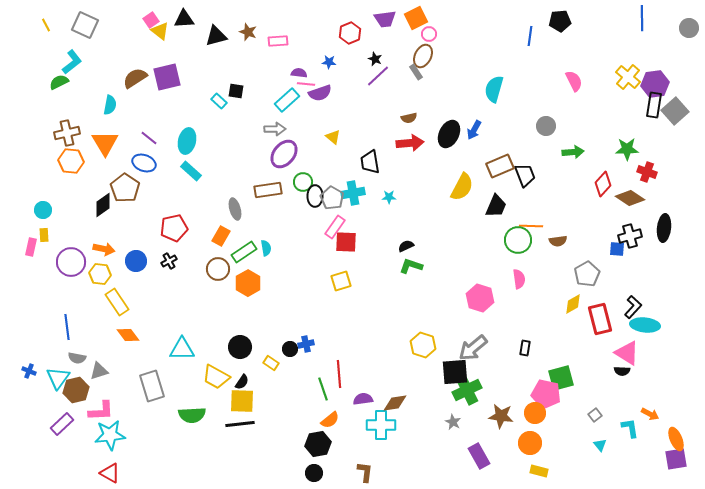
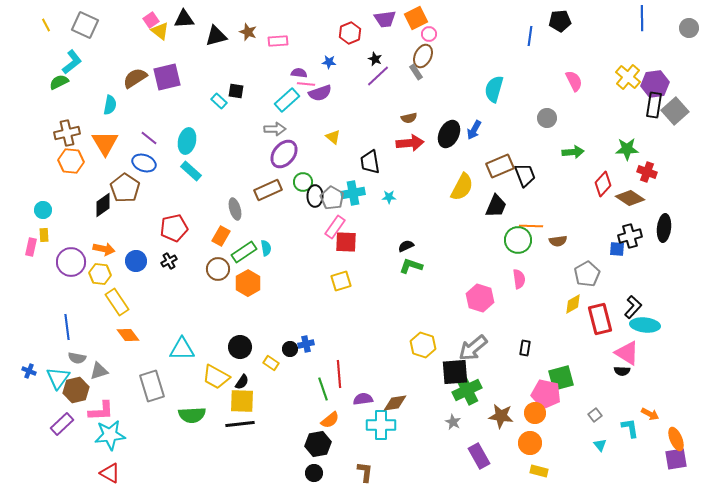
gray circle at (546, 126): moved 1 px right, 8 px up
brown rectangle at (268, 190): rotated 16 degrees counterclockwise
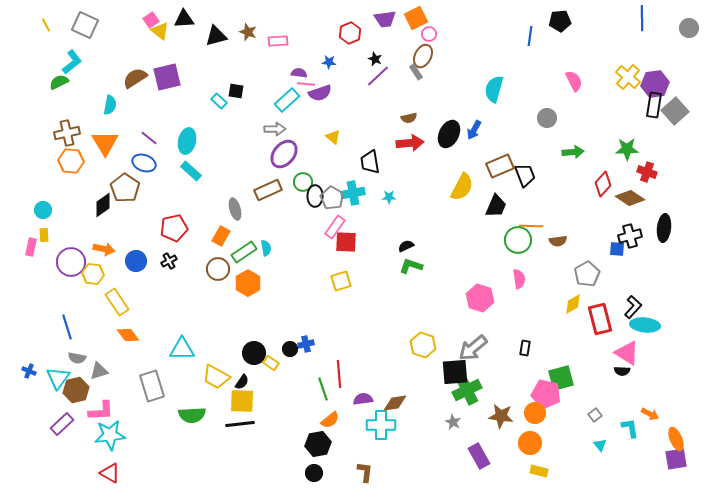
yellow hexagon at (100, 274): moved 7 px left
blue line at (67, 327): rotated 10 degrees counterclockwise
black circle at (240, 347): moved 14 px right, 6 px down
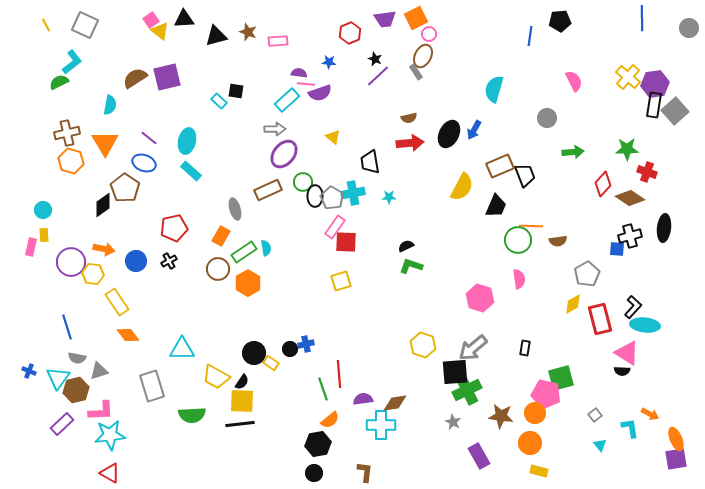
orange hexagon at (71, 161): rotated 10 degrees clockwise
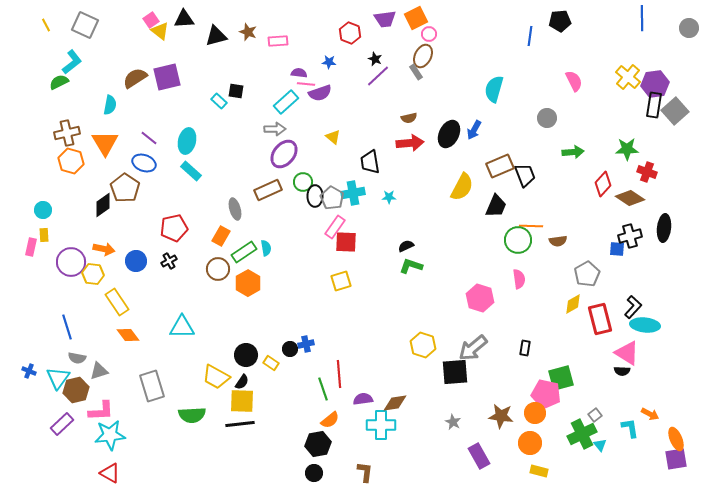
red hexagon at (350, 33): rotated 15 degrees counterclockwise
cyan rectangle at (287, 100): moved 1 px left, 2 px down
cyan triangle at (182, 349): moved 22 px up
black circle at (254, 353): moved 8 px left, 2 px down
green cross at (467, 390): moved 115 px right, 44 px down
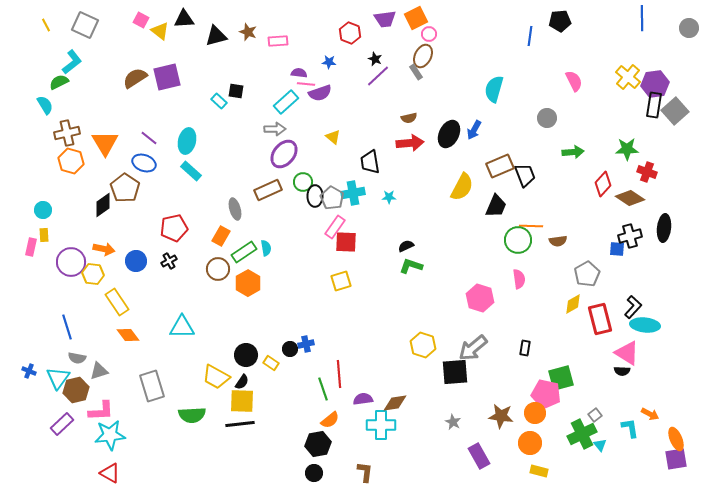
pink square at (151, 20): moved 10 px left; rotated 28 degrees counterclockwise
cyan semicircle at (110, 105): moved 65 px left; rotated 42 degrees counterclockwise
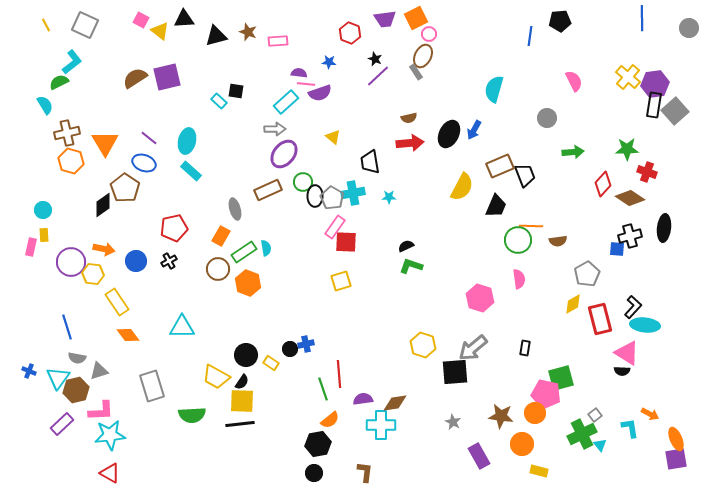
orange hexagon at (248, 283): rotated 10 degrees counterclockwise
orange circle at (530, 443): moved 8 px left, 1 px down
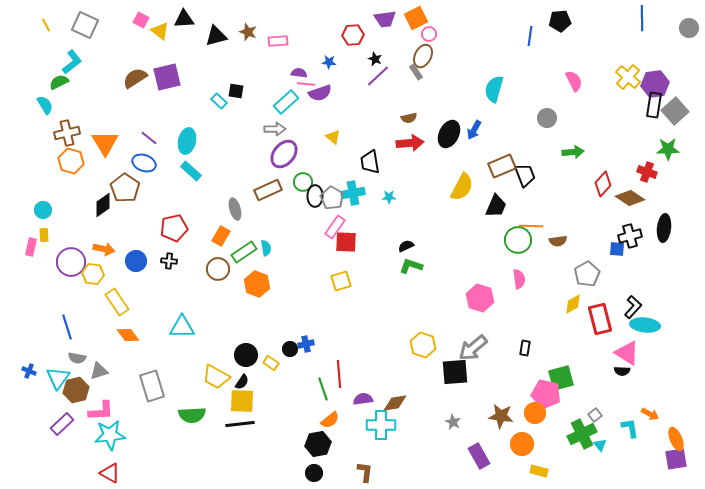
red hexagon at (350, 33): moved 3 px right, 2 px down; rotated 25 degrees counterclockwise
green star at (627, 149): moved 41 px right
brown rectangle at (500, 166): moved 2 px right
black cross at (169, 261): rotated 35 degrees clockwise
orange hexagon at (248, 283): moved 9 px right, 1 px down
